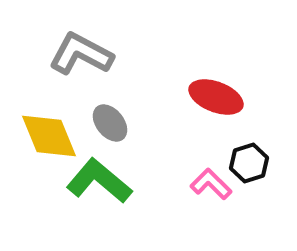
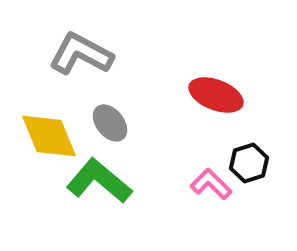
red ellipse: moved 2 px up
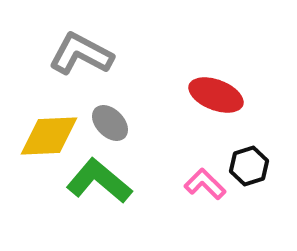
gray ellipse: rotated 6 degrees counterclockwise
yellow diamond: rotated 70 degrees counterclockwise
black hexagon: moved 3 px down
pink L-shape: moved 6 px left
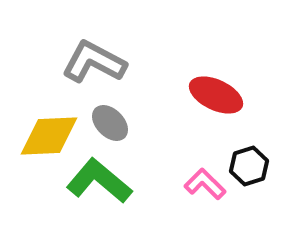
gray L-shape: moved 13 px right, 8 px down
red ellipse: rotated 4 degrees clockwise
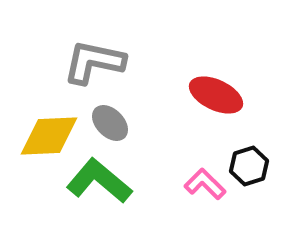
gray L-shape: rotated 16 degrees counterclockwise
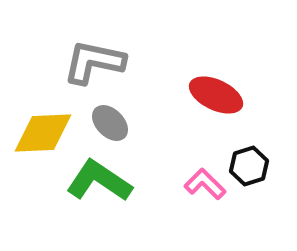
yellow diamond: moved 6 px left, 3 px up
green L-shape: rotated 6 degrees counterclockwise
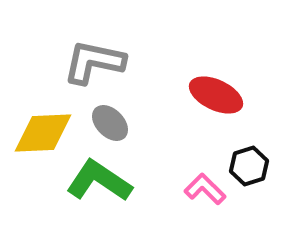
pink L-shape: moved 5 px down
